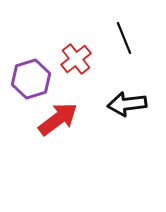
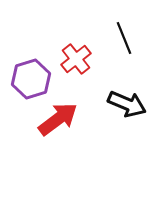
black arrow: rotated 150 degrees counterclockwise
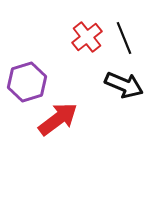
red cross: moved 11 px right, 22 px up
purple hexagon: moved 4 px left, 3 px down
black arrow: moved 3 px left, 19 px up
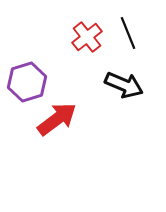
black line: moved 4 px right, 5 px up
red arrow: moved 1 px left
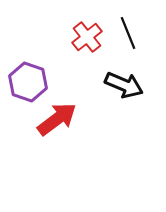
purple hexagon: moved 1 px right; rotated 24 degrees counterclockwise
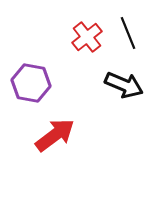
purple hexagon: moved 3 px right, 1 px down; rotated 9 degrees counterclockwise
red arrow: moved 2 px left, 16 px down
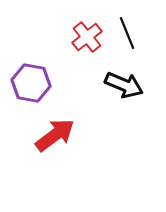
black line: moved 1 px left
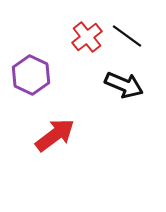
black line: moved 3 px down; rotated 32 degrees counterclockwise
purple hexagon: moved 8 px up; rotated 15 degrees clockwise
